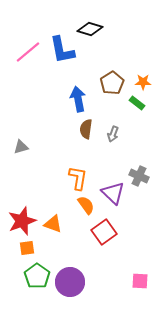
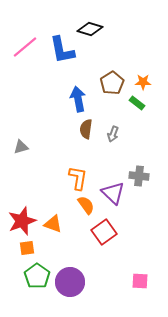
pink line: moved 3 px left, 5 px up
gray cross: rotated 18 degrees counterclockwise
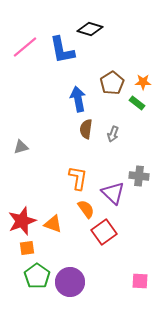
orange semicircle: moved 4 px down
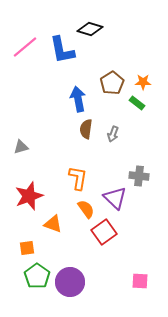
purple triangle: moved 2 px right, 5 px down
red star: moved 7 px right, 25 px up
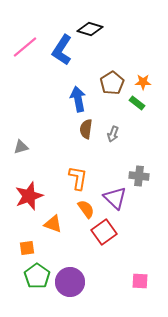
blue L-shape: rotated 44 degrees clockwise
